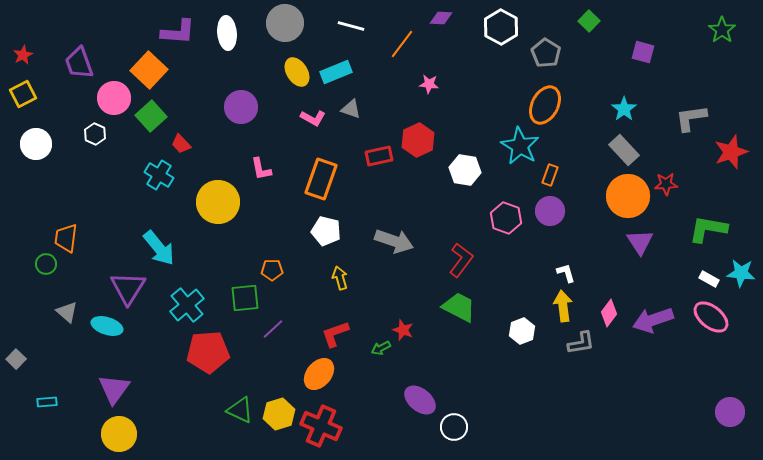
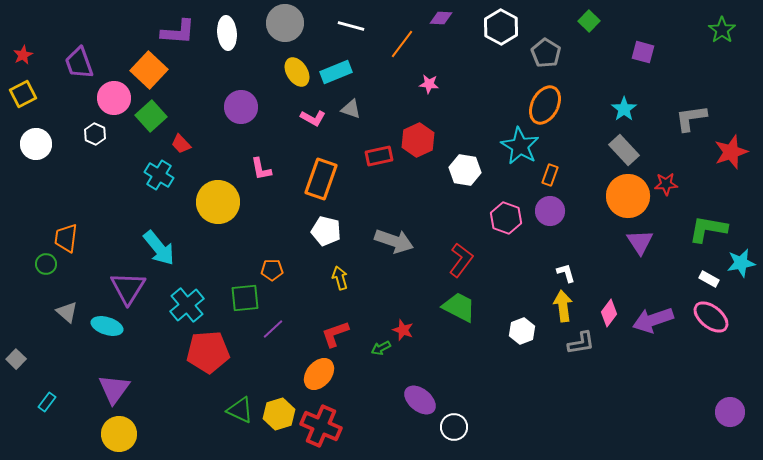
cyan star at (741, 273): moved 10 px up; rotated 16 degrees counterclockwise
cyan rectangle at (47, 402): rotated 48 degrees counterclockwise
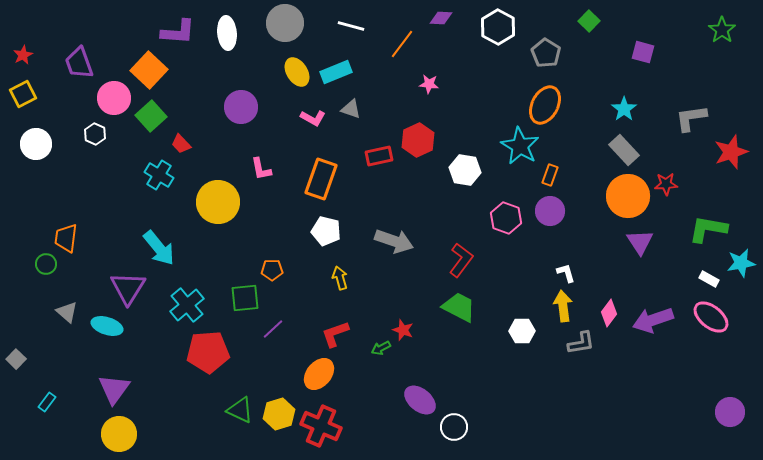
white hexagon at (501, 27): moved 3 px left
white hexagon at (522, 331): rotated 20 degrees clockwise
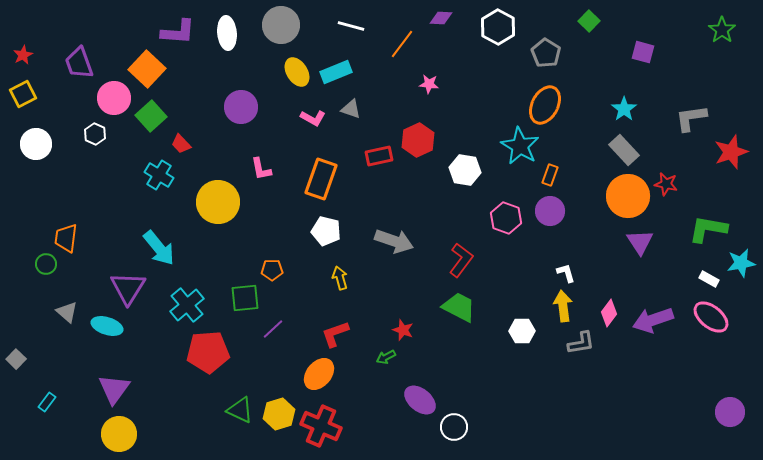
gray circle at (285, 23): moved 4 px left, 2 px down
orange square at (149, 70): moved 2 px left, 1 px up
red star at (666, 184): rotated 15 degrees clockwise
green arrow at (381, 348): moved 5 px right, 9 px down
